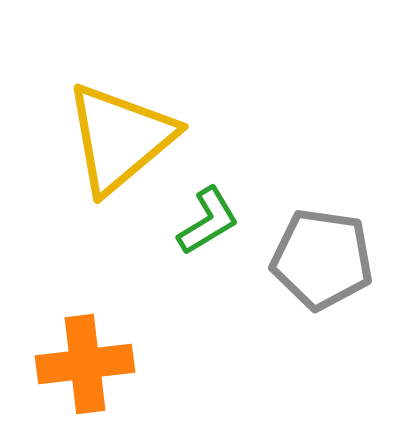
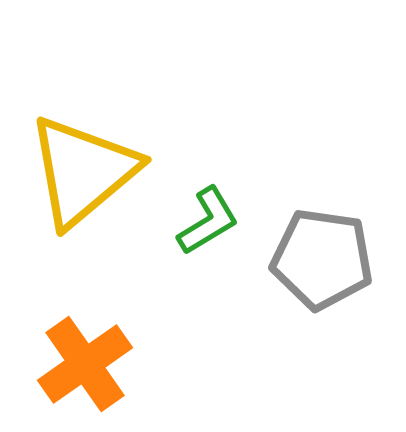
yellow triangle: moved 37 px left, 33 px down
orange cross: rotated 28 degrees counterclockwise
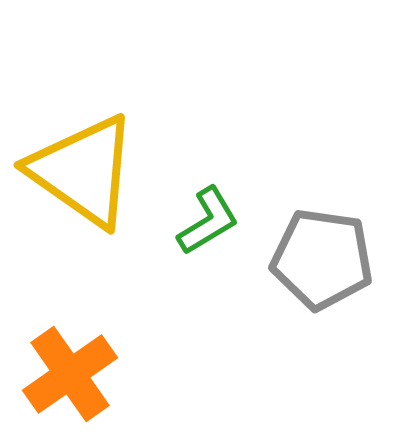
yellow triangle: rotated 45 degrees counterclockwise
orange cross: moved 15 px left, 10 px down
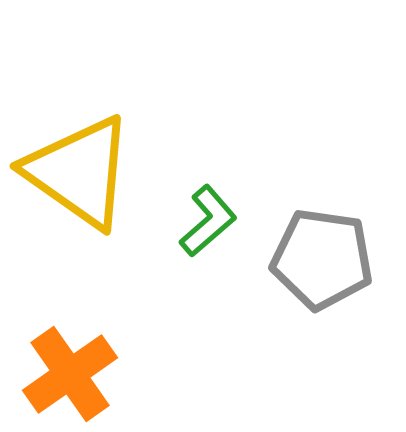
yellow triangle: moved 4 px left, 1 px down
green L-shape: rotated 10 degrees counterclockwise
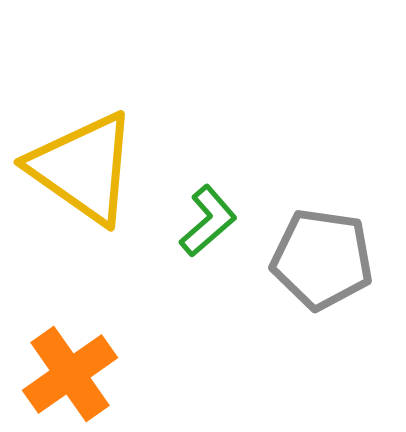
yellow triangle: moved 4 px right, 4 px up
